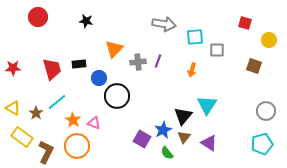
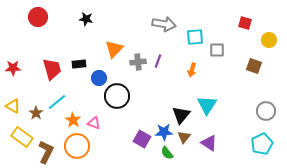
black star: moved 2 px up
yellow triangle: moved 2 px up
black triangle: moved 2 px left, 1 px up
blue star: moved 1 px right, 2 px down; rotated 24 degrees clockwise
cyan pentagon: rotated 10 degrees counterclockwise
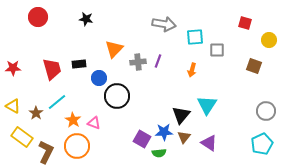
green semicircle: moved 8 px left; rotated 56 degrees counterclockwise
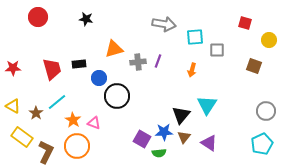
orange triangle: rotated 30 degrees clockwise
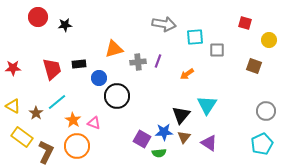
black star: moved 21 px left, 6 px down; rotated 16 degrees counterclockwise
orange arrow: moved 5 px left, 4 px down; rotated 40 degrees clockwise
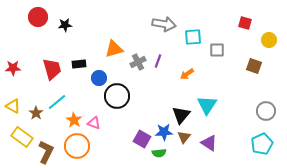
cyan square: moved 2 px left
gray cross: rotated 21 degrees counterclockwise
orange star: moved 1 px right
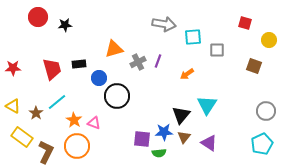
purple square: rotated 24 degrees counterclockwise
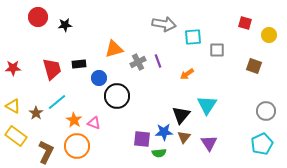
yellow circle: moved 5 px up
purple line: rotated 40 degrees counterclockwise
yellow rectangle: moved 6 px left, 1 px up
purple triangle: rotated 24 degrees clockwise
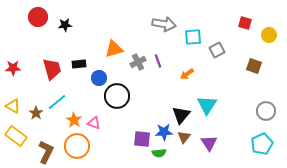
gray square: rotated 28 degrees counterclockwise
